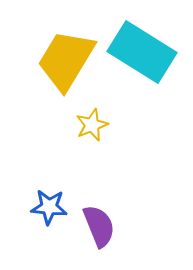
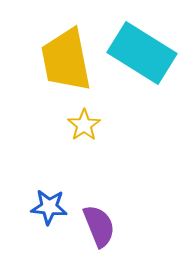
cyan rectangle: moved 1 px down
yellow trapezoid: rotated 42 degrees counterclockwise
yellow star: moved 8 px left; rotated 12 degrees counterclockwise
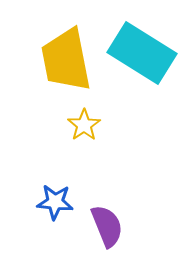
blue star: moved 6 px right, 5 px up
purple semicircle: moved 8 px right
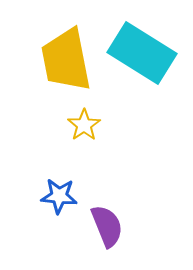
blue star: moved 4 px right, 6 px up
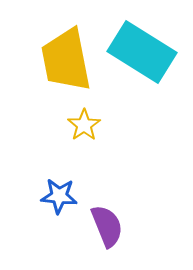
cyan rectangle: moved 1 px up
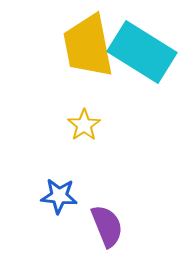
yellow trapezoid: moved 22 px right, 14 px up
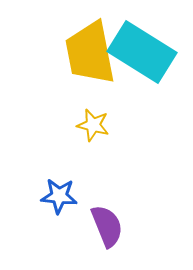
yellow trapezoid: moved 2 px right, 7 px down
yellow star: moved 9 px right; rotated 24 degrees counterclockwise
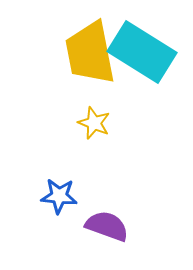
yellow star: moved 1 px right, 2 px up; rotated 8 degrees clockwise
purple semicircle: rotated 48 degrees counterclockwise
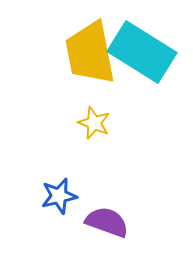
blue star: rotated 18 degrees counterclockwise
purple semicircle: moved 4 px up
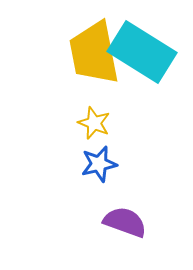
yellow trapezoid: moved 4 px right
blue star: moved 40 px right, 32 px up
purple semicircle: moved 18 px right
